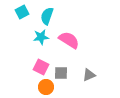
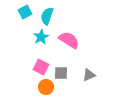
cyan square: moved 3 px right
cyan star: rotated 21 degrees counterclockwise
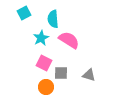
cyan square: moved 1 px left, 1 px down
cyan semicircle: moved 6 px right, 3 px down; rotated 24 degrees counterclockwise
cyan star: moved 1 px down
pink square: moved 3 px right, 4 px up
gray triangle: rotated 40 degrees clockwise
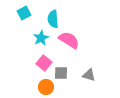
pink square: rotated 14 degrees clockwise
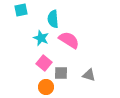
cyan square: moved 3 px left, 3 px up; rotated 16 degrees clockwise
cyan star: rotated 21 degrees counterclockwise
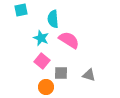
pink square: moved 2 px left, 2 px up
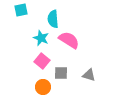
orange circle: moved 3 px left
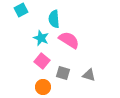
cyan square: rotated 16 degrees counterclockwise
cyan semicircle: moved 1 px right
gray square: moved 2 px right; rotated 16 degrees clockwise
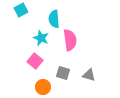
pink semicircle: moved 1 px right; rotated 50 degrees clockwise
pink square: moved 7 px left
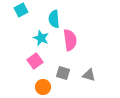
pink square: rotated 14 degrees clockwise
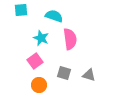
cyan square: rotated 24 degrees clockwise
cyan semicircle: moved 3 px up; rotated 114 degrees clockwise
pink semicircle: moved 1 px up
gray square: moved 1 px right
orange circle: moved 4 px left, 2 px up
